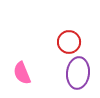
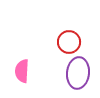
pink semicircle: moved 2 px up; rotated 25 degrees clockwise
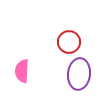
purple ellipse: moved 1 px right, 1 px down
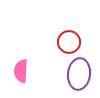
pink semicircle: moved 1 px left
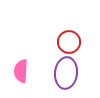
purple ellipse: moved 13 px left, 1 px up
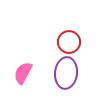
pink semicircle: moved 2 px right, 2 px down; rotated 25 degrees clockwise
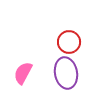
purple ellipse: rotated 16 degrees counterclockwise
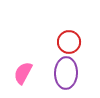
purple ellipse: rotated 12 degrees clockwise
